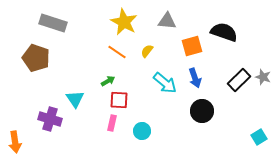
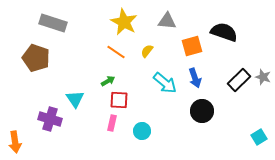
orange line: moved 1 px left
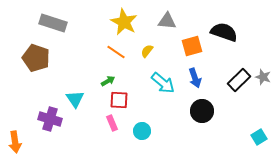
cyan arrow: moved 2 px left
pink rectangle: rotated 35 degrees counterclockwise
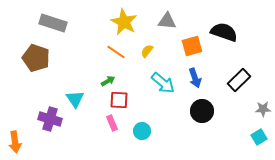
gray star: moved 32 px down; rotated 21 degrees counterclockwise
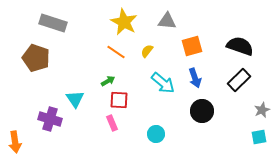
black semicircle: moved 16 px right, 14 px down
gray star: moved 1 px left, 1 px down; rotated 21 degrees counterclockwise
cyan circle: moved 14 px right, 3 px down
cyan square: rotated 21 degrees clockwise
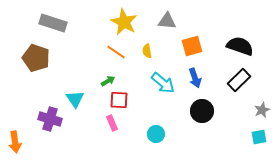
yellow semicircle: rotated 48 degrees counterclockwise
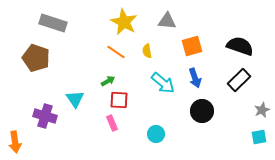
purple cross: moved 5 px left, 3 px up
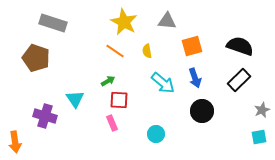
orange line: moved 1 px left, 1 px up
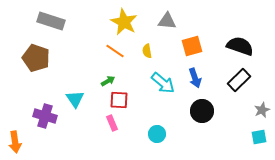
gray rectangle: moved 2 px left, 2 px up
cyan circle: moved 1 px right
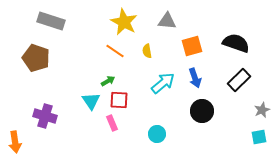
black semicircle: moved 4 px left, 3 px up
cyan arrow: rotated 80 degrees counterclockwise
cyan triangle: moved 16 px right, 2 px down
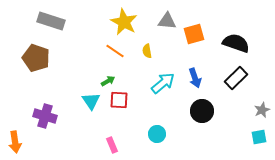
orange square: moved 2 px right, 12 px up
black rectangle: moved 3 px left, 2 px up
pink rectangle: moved 22 px down
